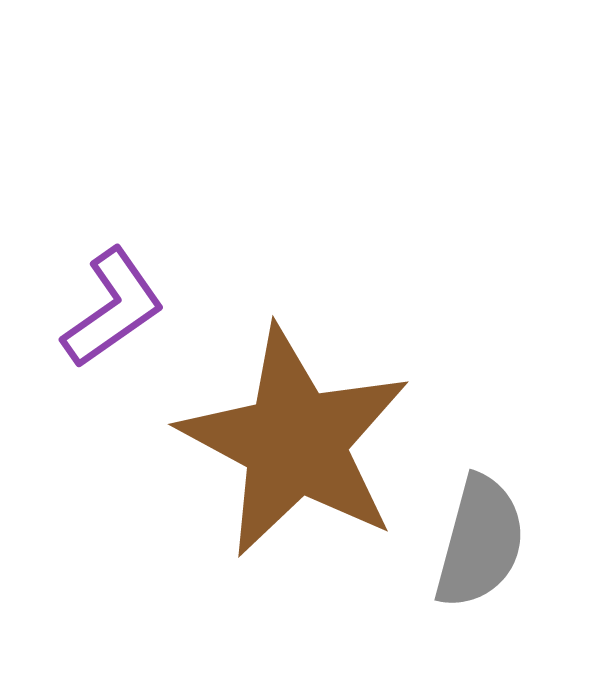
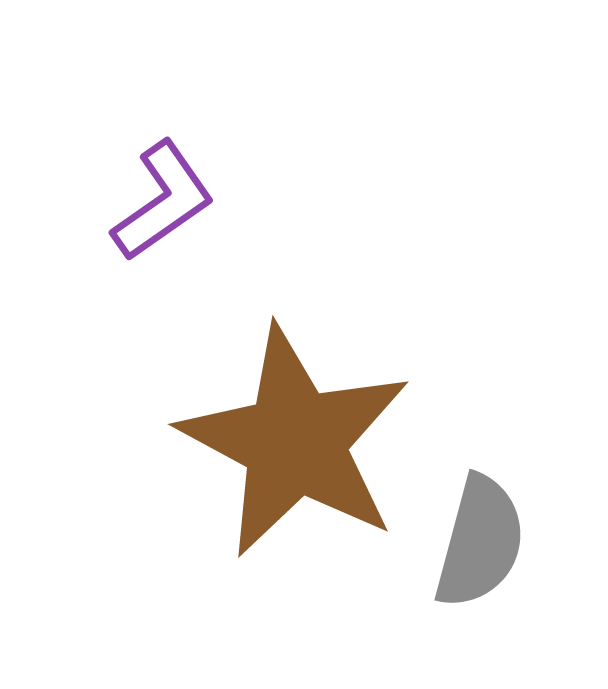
purple L-shape: moved 50 px right, 107 px up
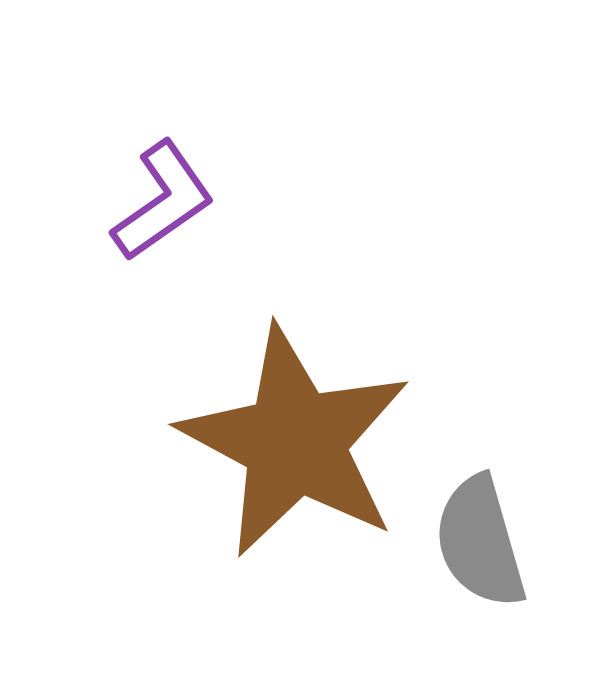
gray semicircle: rotated 149 degrees clockwise
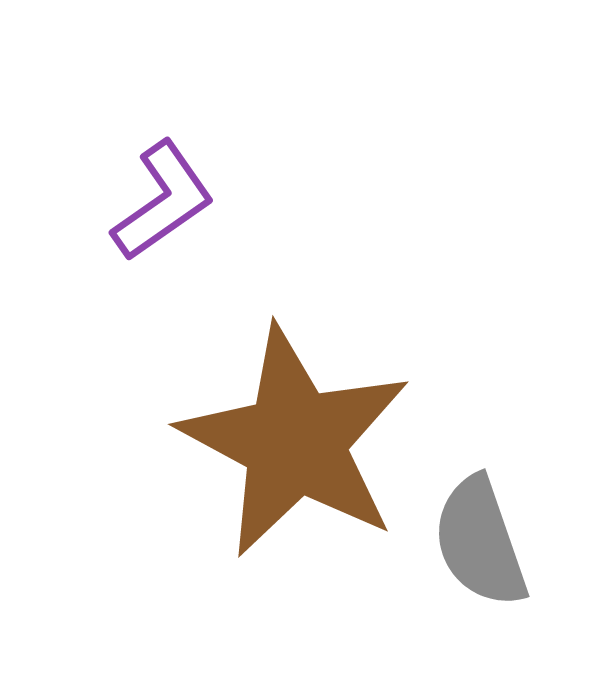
gray semicircle: rotated 3 degrees counterclockwise
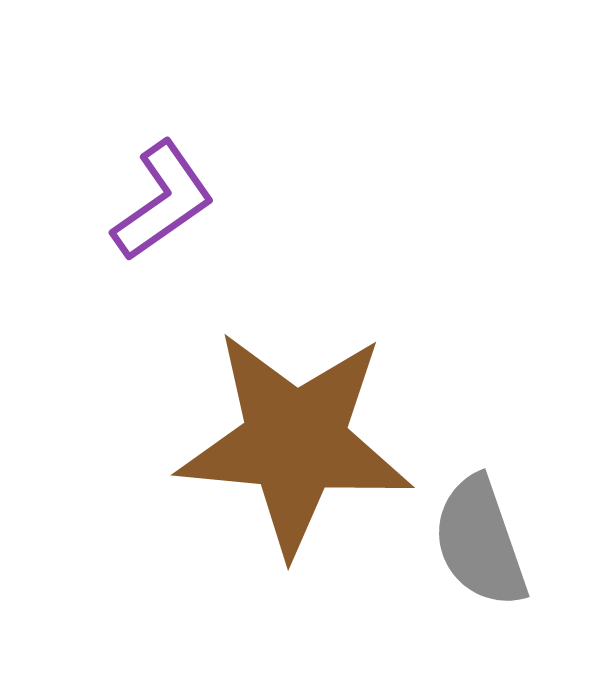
brown star: rotated 23 degrees counterclockwise
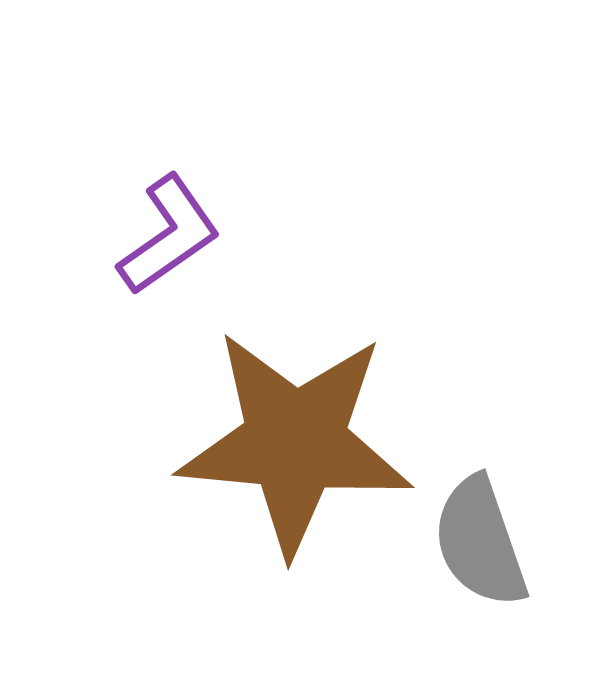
purple L-shape: moved 6 px right, 34 px down
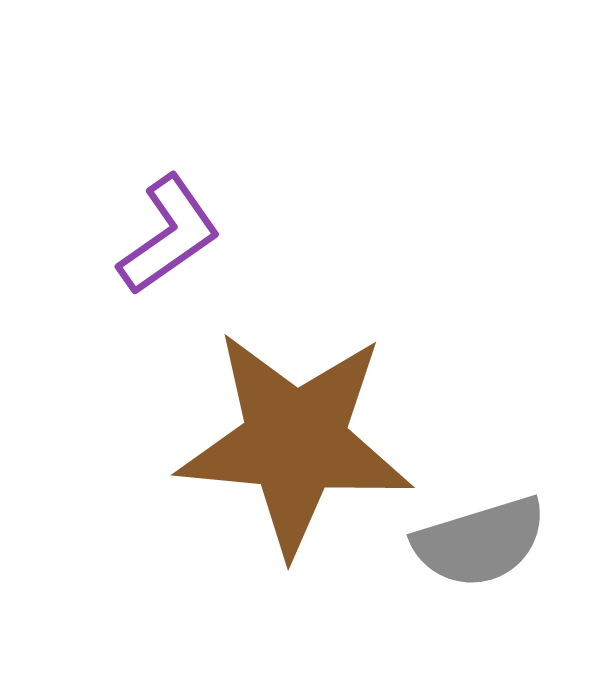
gray semicircle: rotated 88 degrees counterclockwise
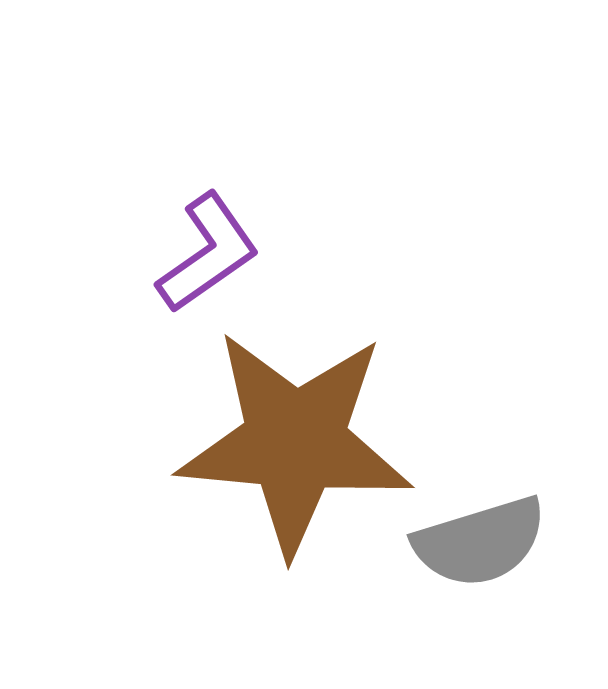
purple L-shape: moved 39 px right, 18 px down
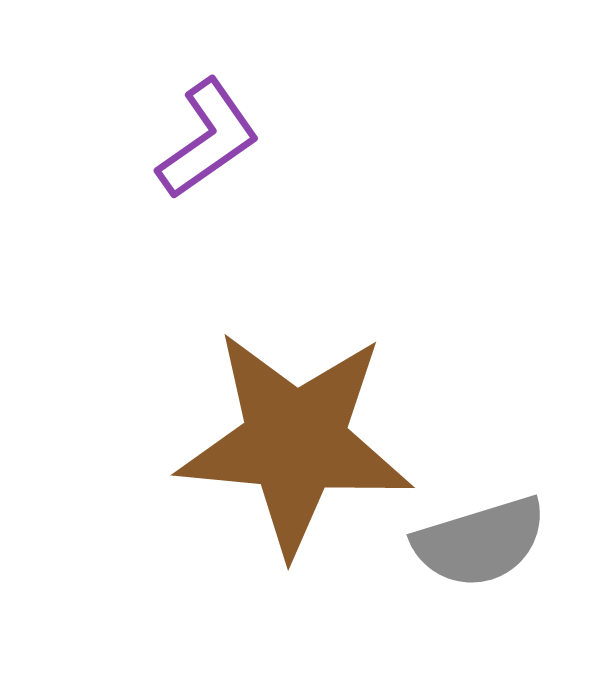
purple L-shape: moved 114 px up
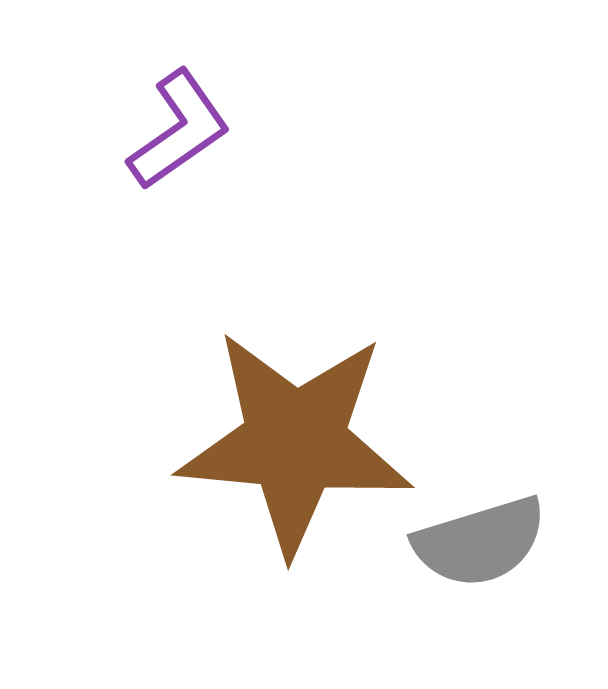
purple L-shape: moved 29 px left, 9 px up
